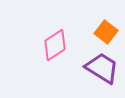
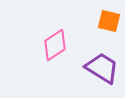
orange square: moved 3 px right, 11 px up; rotated 25 degrees counterclockwise
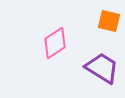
pink diamond: moved 2 px up
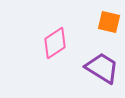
orange square: moved 1 px down
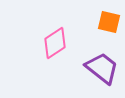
purple trapezoid: rotated 6 degrees clockwise
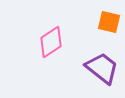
pink diamond: moved 4 px left, 1 px up
